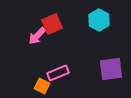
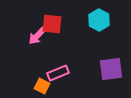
red square: rotated 30 degrees clockwise
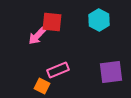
red square: moved 2 px up
purple square: moved 3 px down
pink rectangle: moved 3 px up
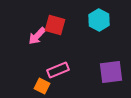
red square: moved 3 px right, 3 px down; rotated 10 degrees clockwise
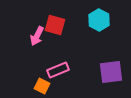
pink arrow: rotated 18 degrees counterclockwise
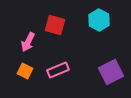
pink arrow: moved 9 px left, 6 px down
purple square: rotated 20 degrees counterclockwise
orange square: moved 17 px left, 15 px up
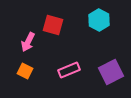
red square: moved 2 px left
pink rectangle: moved 11 px right
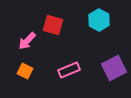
pink arrow: moved 1 px left, 1 px up; rotated 18 degrees clockwise
purple square: moved 3 px right, 4 px up
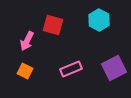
pink arrow: rotated 18 degrees counterclockwise
pink rectangle: moved 2 px right, 1 px up
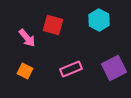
pink arrow: moved 3 px up; rotated 66 degrees counterclockwise
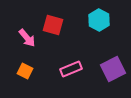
purple square: moved 1 px left, 1 px down
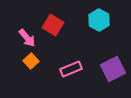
red square: rotated 15 degrees clockwise
orange square: moved 6 px right, 10 px up; rotated 21 degrees clockwise
